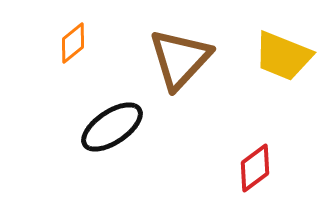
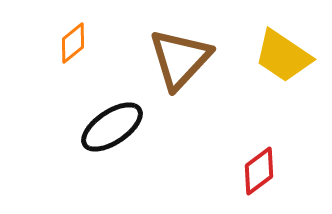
yellow trapezoid: rotated 12 degrees clockwise
red diamond: moved 4 px right, 3 px down
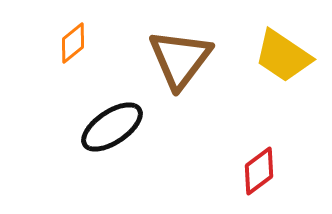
brown triangle: rotated 6 degrees counterclockwise
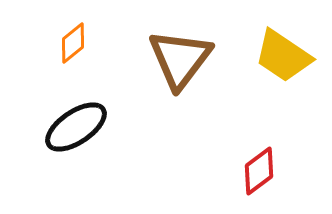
black ellipse: moved 36 px left
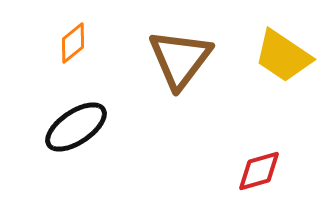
red diamond: rotated 21 degrees clockwise
